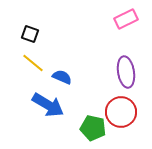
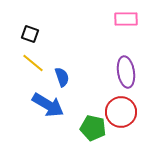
pink rectangle: rotated 25 degrees clockwise
blue semicircle: rotated 48 degrees clockwise
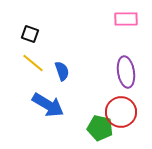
blue semicircle: moved 6 px up
green pentagon: moved 7 px right
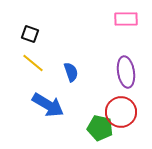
blue semicircle: moved 9 px right, 1 px down
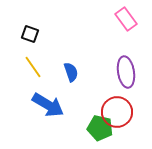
pink rectangle: rotated 55 degrees clockwise
yellow line: moved 4 px down; rotated 15 degrees clockwise
red circle: moved 4 px left
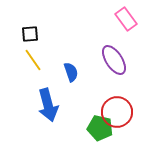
black square: rotated 24 degrees counterclockwise
yellow line: moved 7 px up
purple ellipse: moved 12 px left, 12 px up; rotated 24 degrees counterclockwise
blue arrow: rotated 44 degrees clockwise
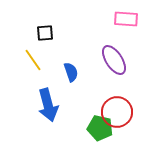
pink rectangle: rotated 50 degrees counterclockwise
black square: moved 15 px right, 1 px up
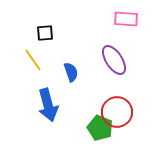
green pentagon: rotated 10 degrees clockwise
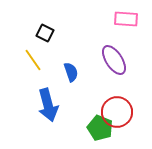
black square: rotated 30 degrees clockwise
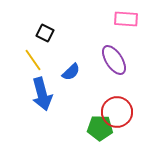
blue semicircle: rotated 66 degrees clockwise
blue arrow: moved 6 px left, 11 px up
green pentagon: rotated 20 degrees counterclockwise
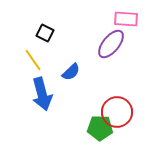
purple ellipse: moved 3 px left, 16 px up; rotated 72 degrees clockwise
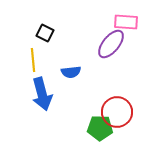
pink rectangle: moved 3 px down
yellow line: rotated 30 degrees clockwise
blue semicircle: rotated 36 degrees clockwise
